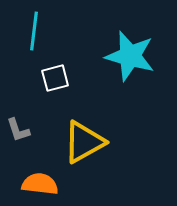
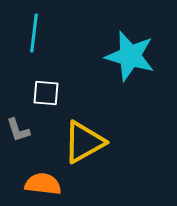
cyan line: moved 2 px down
white square: moved 9 px left, 15 px down; rotated 20 degrees clockwise
orange semicircle: moved 3 px right
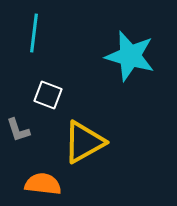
white square: moved 2 px right, 2 px down; rotated 16 degrees clockwise
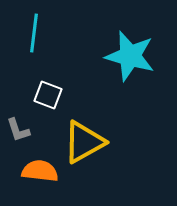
orange semicircle: moved 3 px left, 13 px up
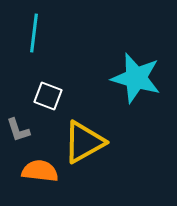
cyan star: moved 6 px right, 22 px down
white square: moved 1 px down
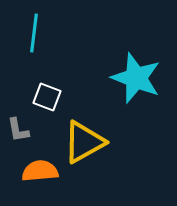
cyan star: rotated 6 degrees clockwise
white square: moved 1 px left, 1 px down
gray L-shape: rotated 8 degrees clockwise
orange semicircle: rotated 12 degrees counterclockwise
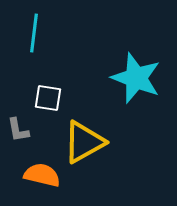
white square: moved 1 px right, 1 px down; rotated 12 degrees counterclockwise
orange semicircle: moved 2 px right, 4 px down; rotated 18 degrees clockwise
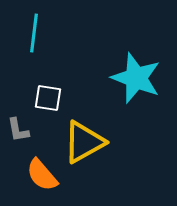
orange semicircle: rotated 144 degrees counterclockwise
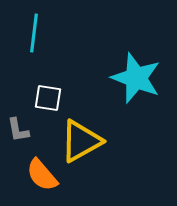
yellow triangle: moved 3 px left, 1 px up
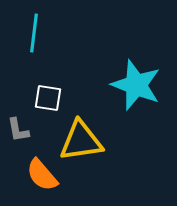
cyan star: moved 7 px down
yellow triangle: rotated 21 degrees clockwise
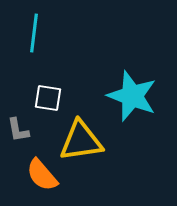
cyan star: moved 4 px left, 11 px down
